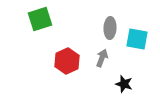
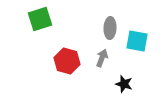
cyan square: moved 2 px down
red hexagon: rotated 20 degrees counterclockwise
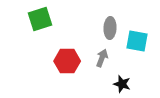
red hexagon: rotated 15 degrees counterclockwise
black star: moved 2 px left
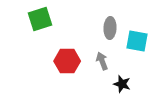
gray arrow: moved 3 px down; rotated 42 degrees counterclockwise
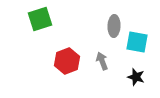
gray ellipse: moved 4 px right, 2 px up
cyan square: moved 1 px down
red hexagon: rotated 20 degrees counterclockwise
black star: moved 14 px right, 7 px up
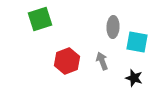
gray ellipse: moved 1 px left, 1 px down
black star: moved 2 px left, 1 px down
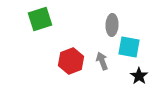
gray ellipse: moved 1 px left, 2 px up
cyan square: moved 8 px left, 5 px down
red hexagon: moved 4 px right
black star: moved 5 px right, 2 px up; rotated 18 degrees clockwise
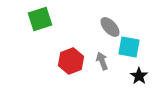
gray ellipse: moved 2 px left, 2 px down; rotated 45 degrees counterclockwise
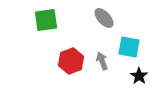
green square: moved 6 px right, 1 px down; rotated 10 degrees clockwise
gray ellipse: moved 6 px left, 9 px up
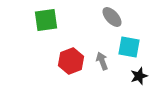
gray ellipse: moved 8 px right, 1 px up
black star: rotated 18 degrees clockwise
